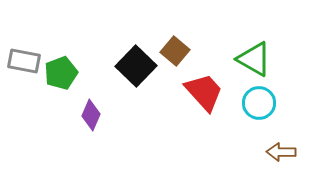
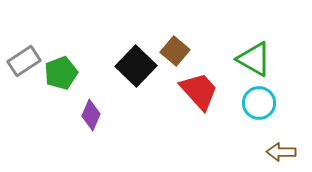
gray rectangle: rotated 44 degrees counterclockwise
red trapezoid: moved 5 px left, 1 px up
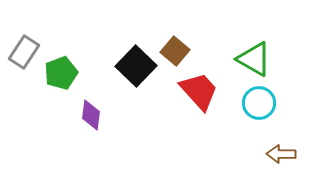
gray rectangle: moved 9 px up; rotated 24 degrees counterclockwise
purple diamond: rotated 16 degrees counterclockwise
brown arrow: moved 2 px down
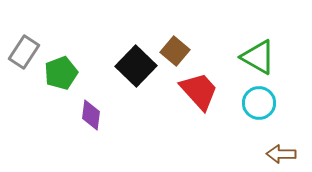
green triangle: moved 4 px right, 2 px up
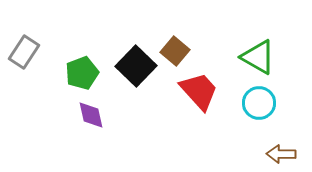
green pentagon: moved 21 px right
purple diamond: rotated 20 degrees counterclockwise
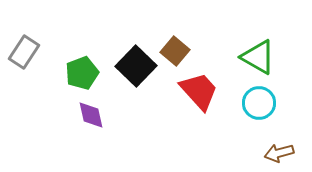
brown arrow: moved 2 px left, 1 px up; rotated 16 degrees counterclockwise
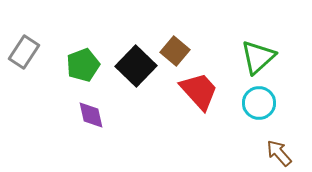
green triangle: rotated 48 degrees clockwise
green pentagon: moved 1 px right, 8 px up
brown arrow: rotated 64 degrees clockwise
